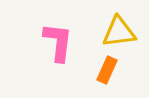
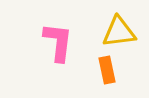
orange rectangle: rotated 36 degrees counterclockwise
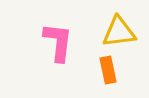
orange rectangle: moved 1 px right
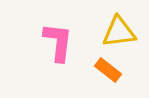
orange rectangle: rotated 40 degrees counterclockwise
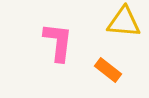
yellow triangle: moved 5 px right, 10 px up; rotated 12 degrees clockwise
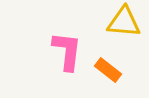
pink L-shape: moved 9 px right, 9 px down
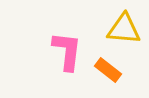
yellow triangle: moved 7 px down
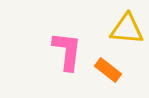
yellow triangle: moved 3 px right
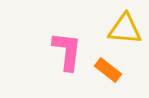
yellow triangle: moved 2 px left
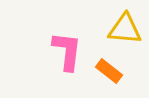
orange rectangle: moved 1 px right, 1 px down
